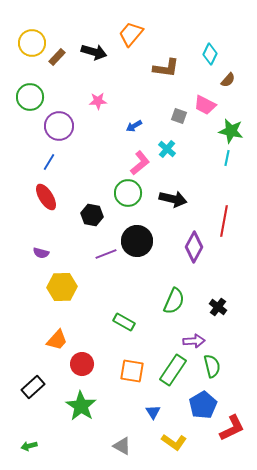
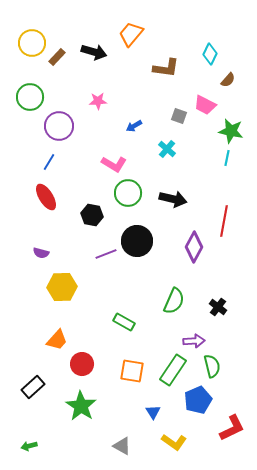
pink L-shape at (140, 163): moved 26 px left, 1 px down; rotated 70 degrees clockwise
blue pentagon at (203, 405): moved 5 px left, 5 px up; rotated 8 degrees clockwise
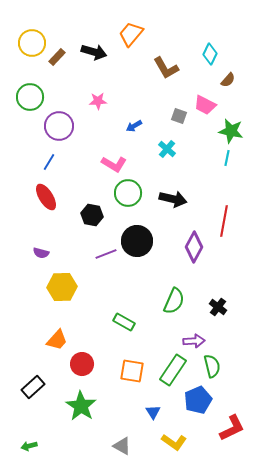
brown L-shape at (166, 68): rotated 52 degrees clockwise
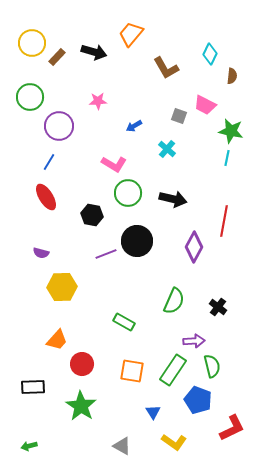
brown semicircle at (228, 80): moved 4 px right, 4 px up; rotated 35 degrees counterclockwise
black rectangle at (33, 387): rotated 40 degrees clockwise
blue pentagon at (198, 400): rotated 28 degrees counterclockwise
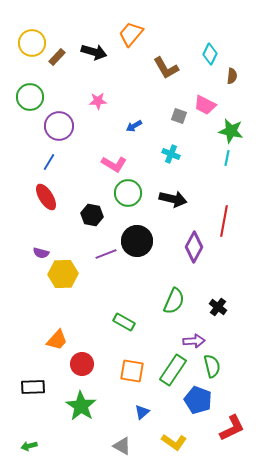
cyan cross at (167, 149): moved 4 px right, 5 px down; rotated 18 degrees counterclockwise
yellow hexagon at (62, 287): moved 1 px right, 13 px up
blue triangle at (153, 412): moved 11 px left; rotated 21 degrees clockwise
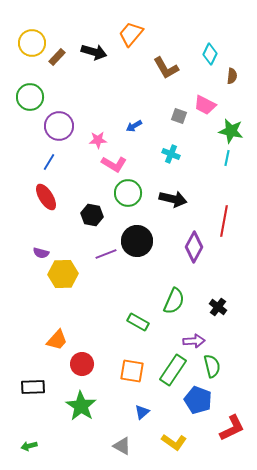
pink star at (98, 101): moved 39 px down
green rectangle at (124, 322): moved 14 px right
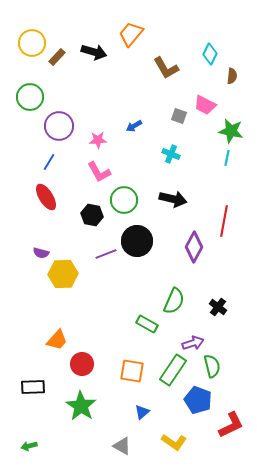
pink L-shape at (114, 164): moved 15 px left, 8 px down; rotated 30 degrees clockwise
green circle at (128, 193): moved 4 px left, 7 px down
green rectangle at (138, 322): moved 9 px right, 2 px down
purple arrow at (194, 341): moved 1 px left, 2 px down; rotated 15 degrees counterclockwise
red L-shape at (232, 428): moved 1 px left, 3 px up
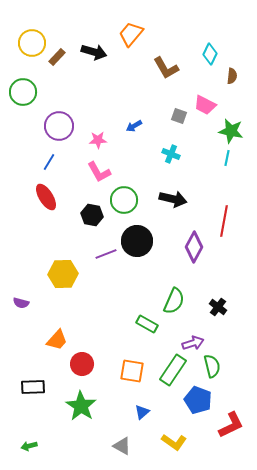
green circle at (30, 97): moved 7 px left, 5 px up
purple semicircle at (41, 253): moved 20 px left, 50 px down
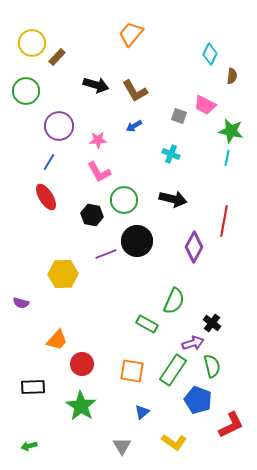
black arrow at (94, 52): moved 2 px right, 33 px down
brown L-shape at (166, 68): moved 31 px left, 23 px down
green circle at (23, 92): moved 3 px right, 1 px up
black cross at (218, 307): moved 6 px left, 16 px down
gray triangle at (122, 446): rotated 30 degrees clockwise
